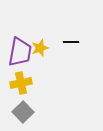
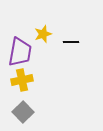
yellow star: moved 3 px right, 14 px up
yellow cross: moved 1 px right, 3 px up
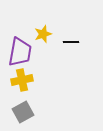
gray square: rotated 15 degrees clockwise
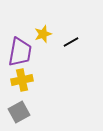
black line: rotated 28 degrees counterclockwise
gray square: moved 4 px left
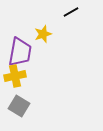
black line: moved 30 px up
yellow cross: moved 7 px left, 4 px up
gray square: moved 6 px up; rotated 30 degrees counterclockwise
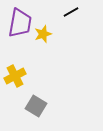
purple trapezoid: moved 29 px up
yellow cross: rotated 15 degrees counterclockwise
gray square: moved 17 px right
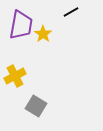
purple trapezoid: moved 1 px right, 2 px down
yellow star: rotated 18 degrees counterclockwise
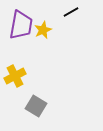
yellow star: moved 4 px up; rotated 12 degrees clockwise
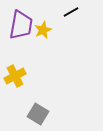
gray square: moved 2 px right, 8 px down
